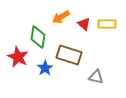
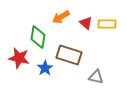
red triangle: moved 2 px right, 1 px up
red star: moved 1 px right, 1 px down; rotated 15 degrees counterclockwise
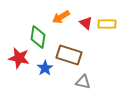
gray triangle: moved 13 px left, 5 px down
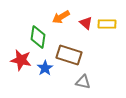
red star: moved 2 px right, 2 px down
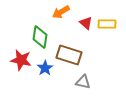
orange arrow: moved 5 px up
green diamond: moved 2 px right
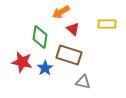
red triangle: moved 13 px left, 6 px down
red star: moved 1 px right, 2 px down
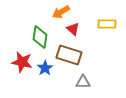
gray triangle: rotated 14 degrees counterclockwise
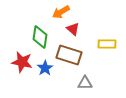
yellow rectangle: moved 20 px down
gray triangle: moved 2 px right, 1 px down
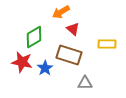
green diamond: moved 6 px left; rotated 50 degrees clockwise
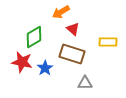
yellow rectangle: moved 1 px right, 2 px up
brown rectangle: moved 3 px right, 1 px up
